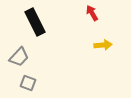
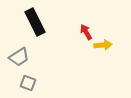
red arrow: moved 6 px left, 19 px down
gray trapezoid: rotated 15 degrees clockwise
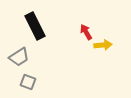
black rectangle: moved 4 px down
gray square: moved 1 px up
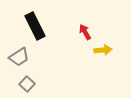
red arrow: moved 1 px left
yellow arrow: moved 5 px down
gray square: moved 1 px left, 2 px down; rotated 21 degrees clockwise
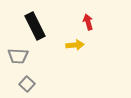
red arrow: moved 3 px right, 10 px up; rotated 14 degrees clockwise
yellow arrow: moved 28 px left, 5 px up
gray trapezoid: moved 1 px left, 1 px up; rotated 35 degrees clockwise
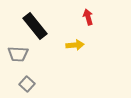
red arrow: moved 5 px up
black rectangle: rotated 12 degrees counterclockwise
gray trapezoid: moved 2 px up
